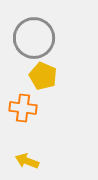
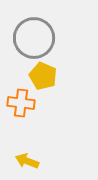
orange cross: moved 2 px left, 5 px up
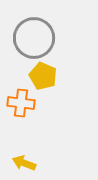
yellow arrow: moved 3 px left, 2 px down
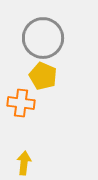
gray circle: moved 9 px right
yellow arrow: rotated 75 degrees clockwise
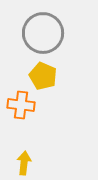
gray circle: moved 5 px up
orange cross: moved 2 px down
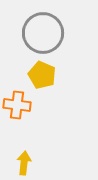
yellow pentagon: moved 1 px left, 1 px up
orange cross: moved 4 px left
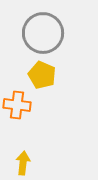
yellow arrow: moved 1 px left
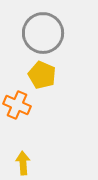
orange cross: rotated 16 degrees clockwise
yellow arrow: rotated 10 degrees counterclockwise
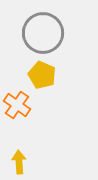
orange cross: rotated 12 degrees clockwise
yellow arrow: moved 4 px left, 1 px up
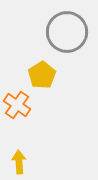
gray circle: moved 24 px right, 1 px up
yellow pentagon: rotated 16 degrees clockwise
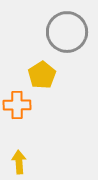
orange cross: rotated 36 degrees counterclockwise
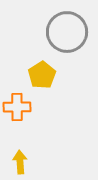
orange cross: moved 2 px down
yellow arrow: moved 1 px right
